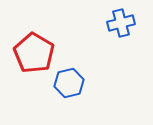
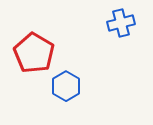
blue hexagon: moved 3 px left, 3 px down; rotated 16 degrees counterclockwise
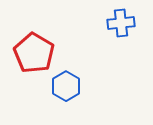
blue cross: rotated 8 degrees clockwise
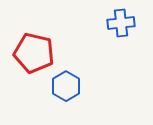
red pentagon: rotated 18 degrees counterclockwise
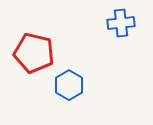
blue hexagon: moved 3 px right, 1 px up
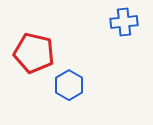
blue cross: moved 3 px right, 1 px up
